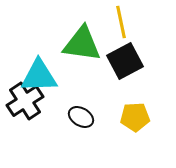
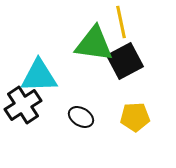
green triangle: moved 12 px right
black cross: moved 2 px left, 4 px down
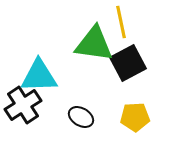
black square: moved 3 px right, 2 px down
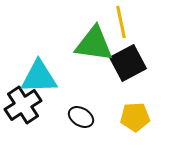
cyan triangle: moved 1 px down
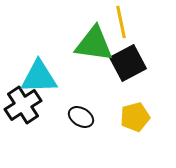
yellow pentagon: rotated 12 degrees counterclockwise
